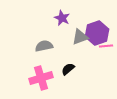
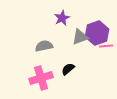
purple star: rotated 21 degrees clockwise
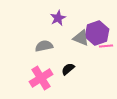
purple star: moved 4 px left
gray triangle: moved 1 px right, 1 px down; rotated 42 degrees clockwise
pink cross: rotated 15 degrees counterclockwise
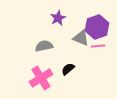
purple hexagon: moved 6 px up
pink line: moved 8 px left
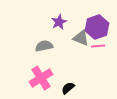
purple star: moved 1 px right, 4 px down
black semicircle: moved 19 px down
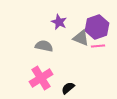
purple star: rotated 21 degrees counterclockwise
gray semicircle: rotated 24 degrees clockwise
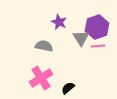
gray triangle: rotated 36 degrees clockwise
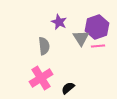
gray semicircle: rotated 72 degrees clockwise
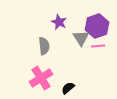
purple hexagon: moved 1 px up
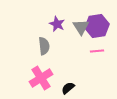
purple star: moved 2 px left, 2 px down
purple hexagon: rotated 10 degrees clockwise
gray triangle: moved 11 px up
pink line: moved 1 px left, 5 px down
